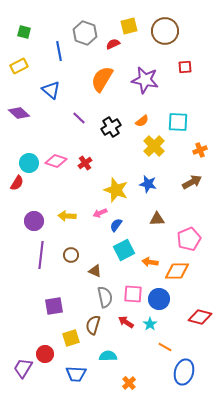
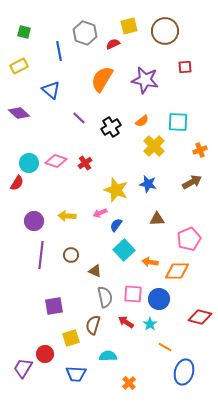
cyan square at (124, 250): rotated 15 degrees counterclockwise
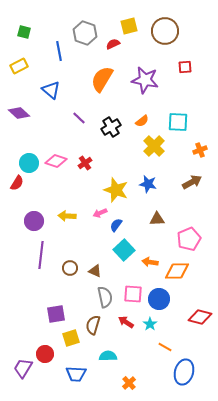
brown circle at (71, 255): moved 1 px left, 13 px down
purple square at (54, 306): moved 2 px right, 8 px down
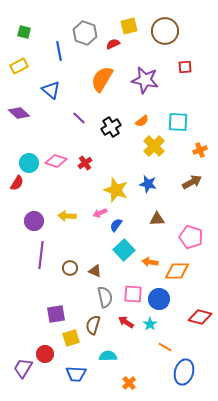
pink pentagon at (189, 239): moved 2 px right, 2 px up; rotated 30 degrees counterclockwise
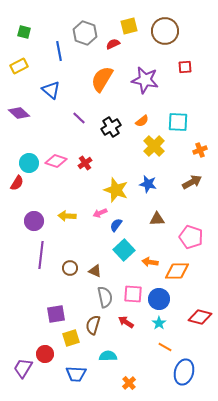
cyan star at (150, 324): moved 9 px right, 1 px up
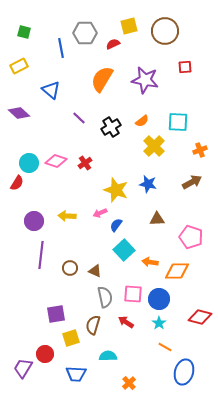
gray hexagon at (85, 33): rotated 20 degrees counterclockwise
blue line at (59, 51): moved 2 px right, 3 px up
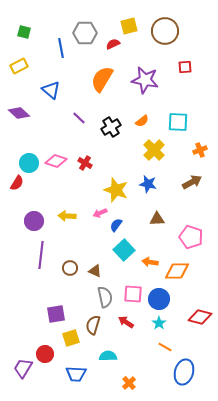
yellow cross at (154, 146): moved 4 px down
red cross at (85, 163): rotated 24 degrees counterclockwise
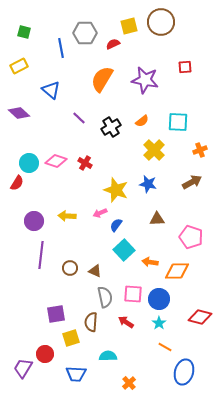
brown circle at (165, 31): moved 4 px left, 9 px up
brown semicircle at (93, 325): moved 2 px left, 3 px up; rotated 12 degrees counterclockwise
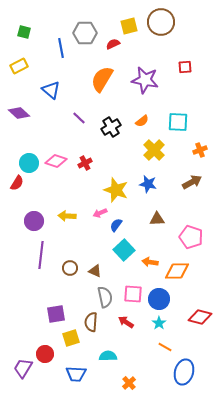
red cross at (85, 163): rotated 32 degrees clockwise
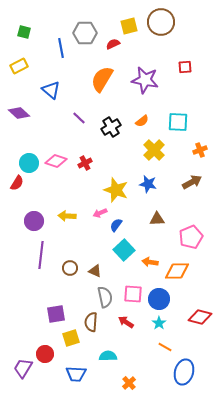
pink pentagon at (191, 237): rotated 30 degrees clockwise
